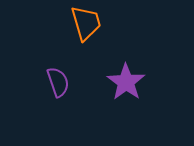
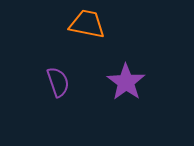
orange trapezoid: moved 1 px right, 1 px down; rotated 63 degrees counterclockwise
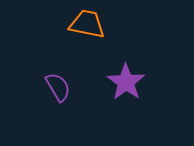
purple semicircle: moved 5 px down; rotated 12 degrees counterclockwise
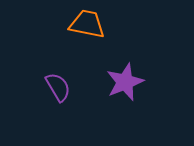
purple star: moved 1 px left; rotated 15 degrees clockwise
